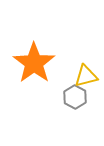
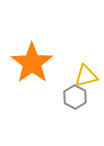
orange star: moved 2 px left
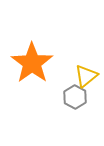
yellow triangle: rotated 25 degrees counterclockwise
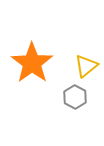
yellow triangle: moved 10 px up
